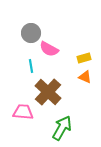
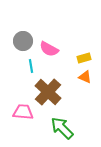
gray circle: moved 8 px left, 8 px down
green arrow: rotated 75 degrees counterclockwise
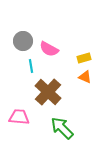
pink trapezoid: moved 4 px left, 5 px down
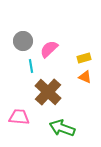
pink semicircle: rotated 108 degrees clockwise
green arrow: rotated 25 degrees counterclockwise
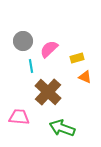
yellow rectangle: moved 7 px left
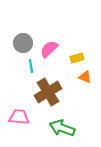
gray circle: moved 2 px down
brown cross: rotated 16 degrees clockwise
